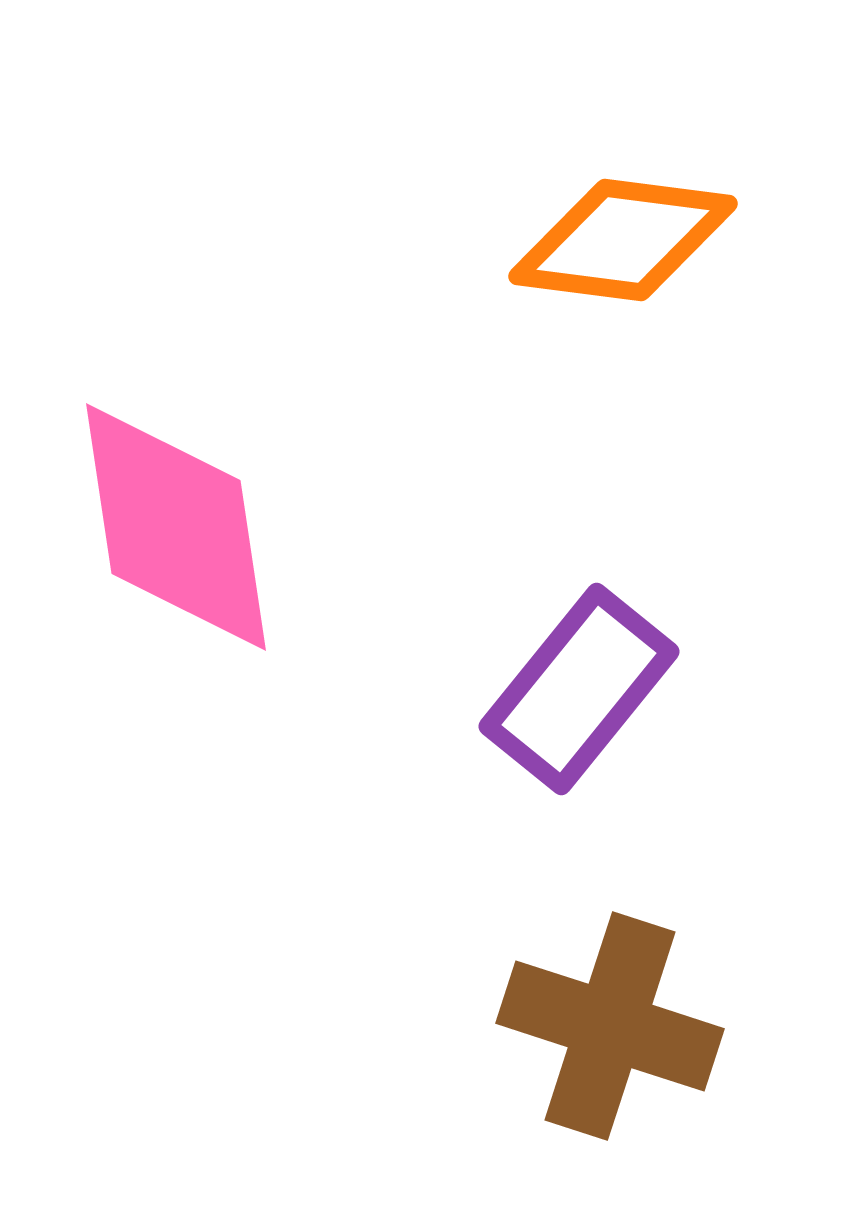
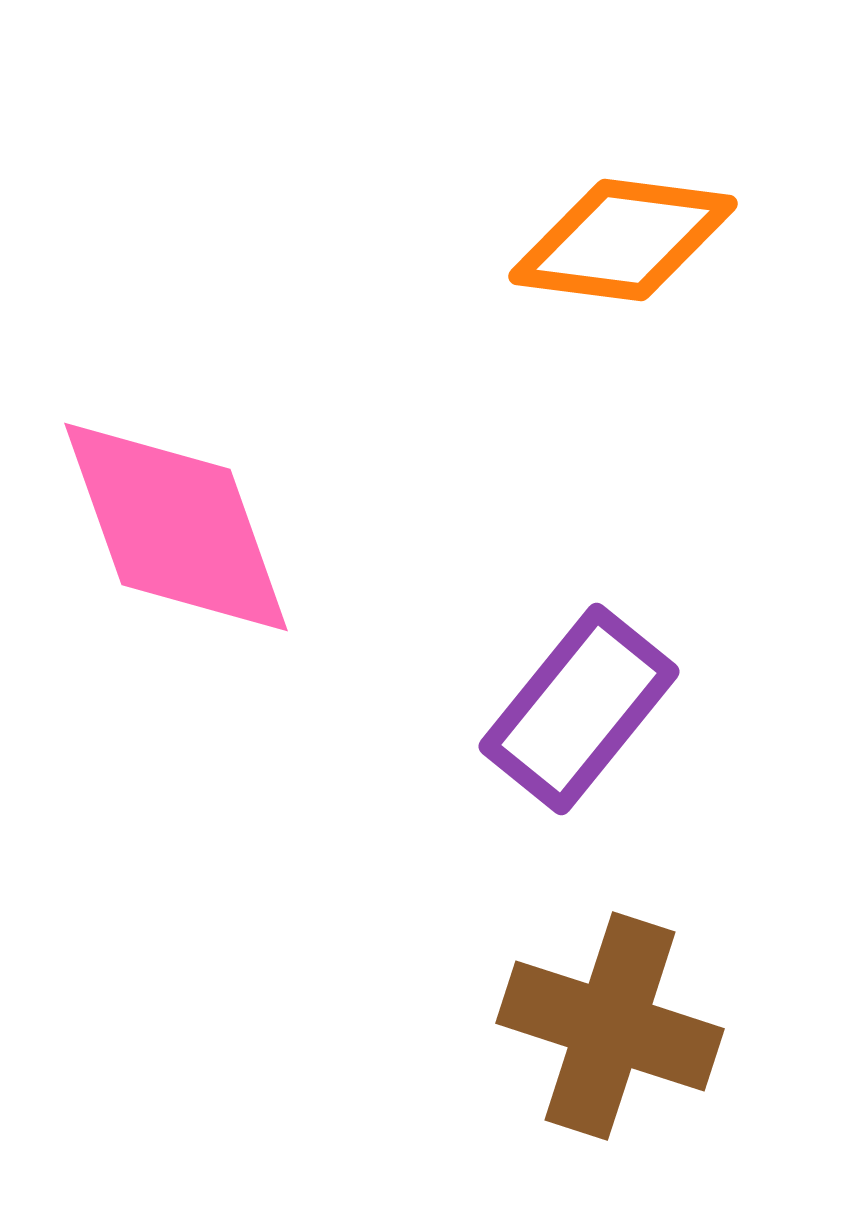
pink diamond: rotated 11 degrees counterclockwise
purple rectangle: moved 20 px down
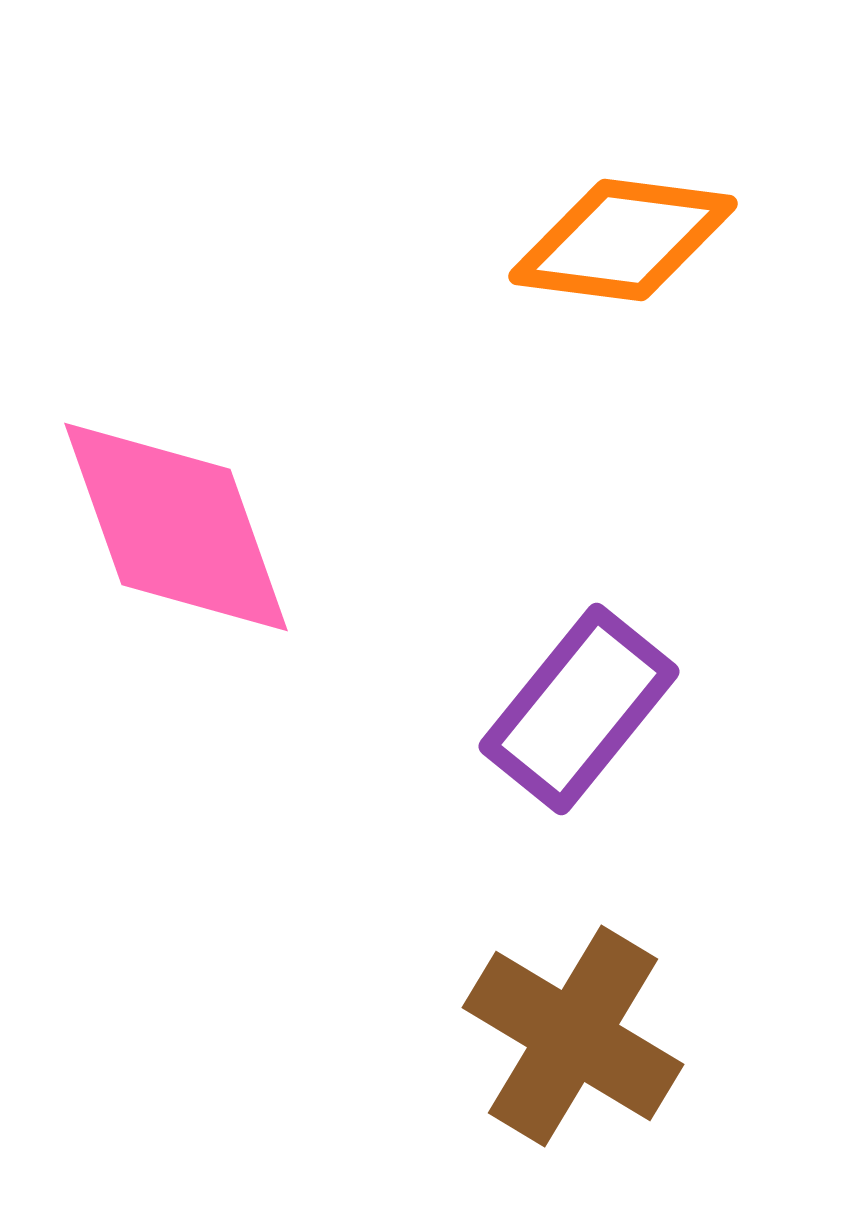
brown cross: moved 37 px left, 10 px down; rotated 13 degrees clockwise
